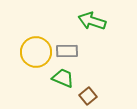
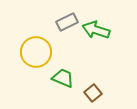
green arrow: moved 4 px right, 9 px down
gray rectangle: moved 29 px up; rotated 25 degrees counterclockwise
brown square: moved 5 px right, 3 px up
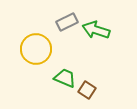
yellow circle: moved 3 px up
green trapezoid: moved 2 px right
brown square: moved 6 px left, 3 px up; rotated 18 degrees counterclockwise
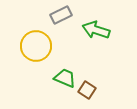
gray rectangle: moved 6 px left, 7 px up
yellow circle: moved 3 px up
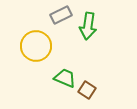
green arrow: moved 8 px left, 4 px up; rotated 100 degrees counterclockwise
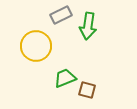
green trapezoid: rotated 45 degrees counterclockwise
brown square: rotated 18 degrees counterclockwise
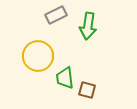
gray rectangle: moved 5 px left
yellow circle: moved 2 px right, 10 px down
green trapezoid: rotated 75 degrees counterclockwise
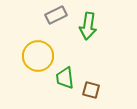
brown square: moved 4 px right
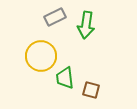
gray rectangle: moved 1 px left, 2 px down
green arrow: moved 2 px left, 1 px up
yellow circle: moved 3 px right
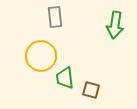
gray rectangle: rotated 70 degrees counterclockwise
green arrow: moved 29 px right
